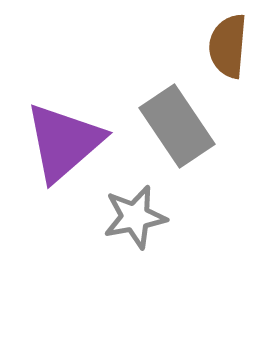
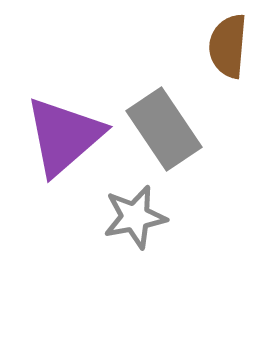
gray rectangle: moved 13 px left, 3 px down
purple triangle: moved 6 px up
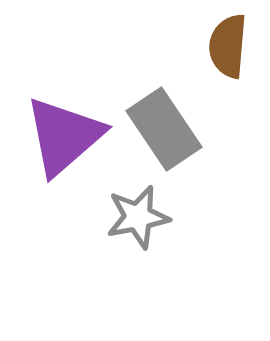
gray star: moved 3 px right
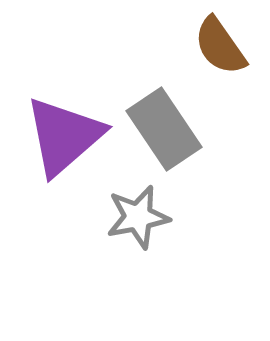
brown semicircle: moved 8 px left; rotated 40 degrees counterclockwise
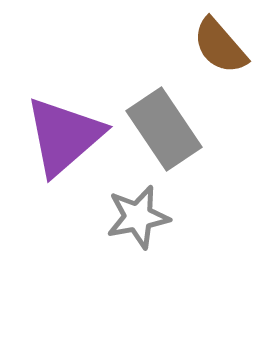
brown semicircle: rotated 6 degrees counterclockwise
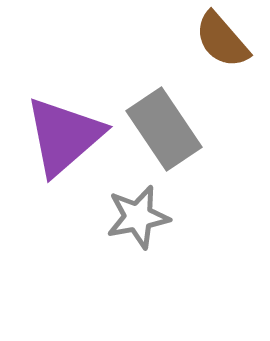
brown semicircle: moved 2 px right, 6 px up
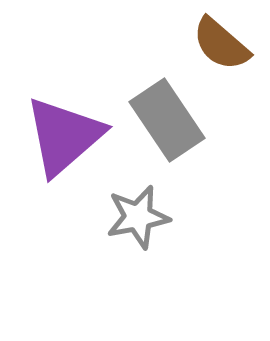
brown semicircle: moved 1 px left, 4 px down; rotated 8 degrees counterclockwise
gray rectangle: moved 3 px right, 9 px up
